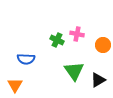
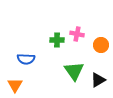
green cross: rotated 24 degrees counterclockwise
orange circle: moved 2 px left
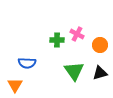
pink cross: rotated 16 degrees clockwise
orange circle: moved 1 px left
blue semicircle: moved 1 px right, 4 px down
black triangle: moved 2 px right, 7 px up; rotated 14 degrees clockwise
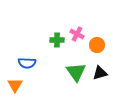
orange circle: moved 3 px left
green triangle: moved 2 px right, 1 px down
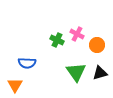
green cross: rotated 24 degrees clockwise
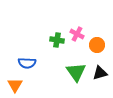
green cross: rotated 16 degrees counterclockwise
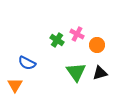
green cross: rotated 24 degrees clockwise
blue semicircle: rotated 24 degrees clockwise
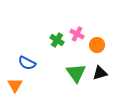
green triangle: moved 1 px down
